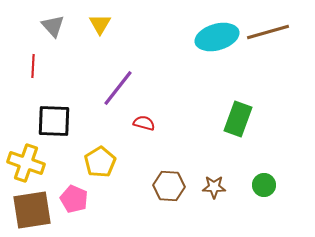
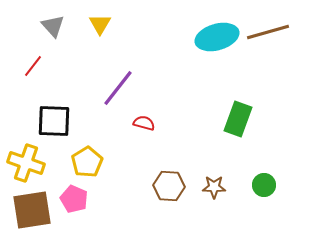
red line: rotated 35 degrees clockwise
yellow pentagon: moved 13 px left
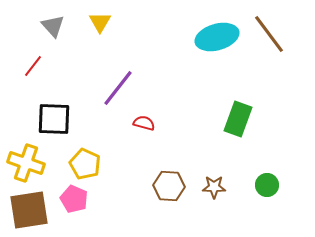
yellow triangle: moved 2 px up
brown line: moved 1 px right, 2 px down; rotated 69 degrees clockwise
black square: moved 2 px up
yellow pentagon: moved 2 px left, 2 px down; rotated 16 degrees counterclockwise
green circle: moved 3 px right
brown square: moved 3 px left
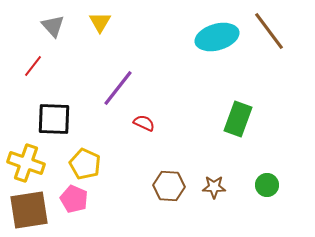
brown line: moved 3 px up
red semicircle: rotated 10 degrees clockwise
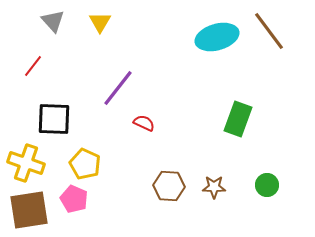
gray triangle: moved 5 px up
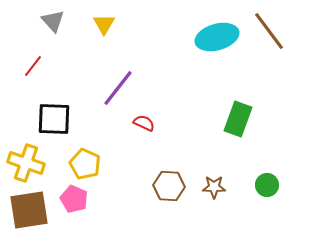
yellow triangle: moved 4 px right, 2 px down
